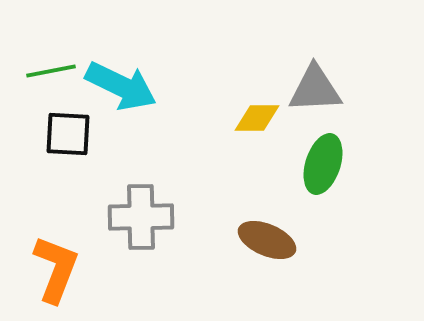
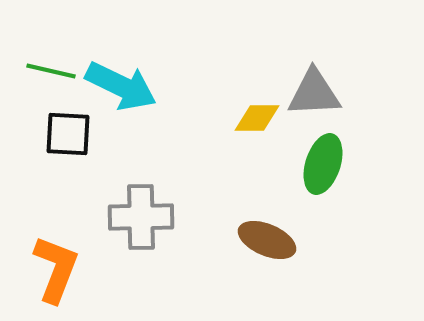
green line: rotated 24 degrees clockwise
gray triangle: moved 1 px left, 4 px down
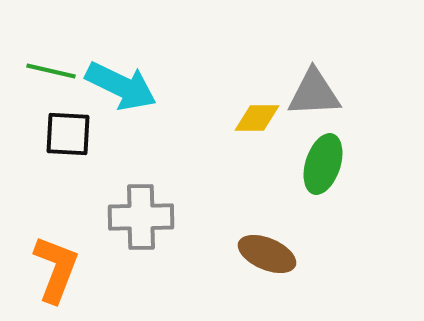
brown ellipse: moved 14 px down
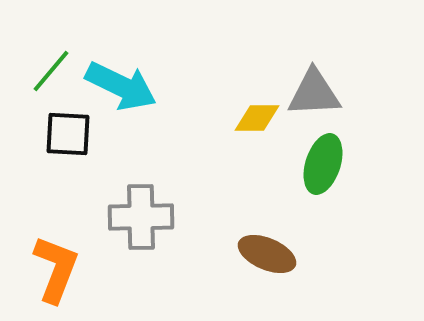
green line: rotated 63 degrees counterclockwise
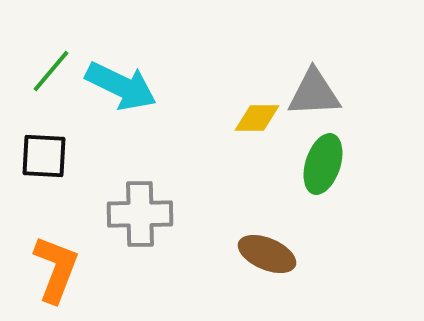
black square: moved 24 px left, 22 px down
gray cross: moved 1 px left, 3 px up
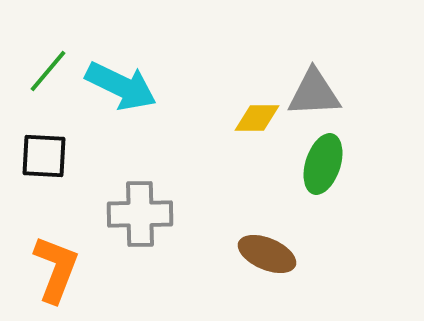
green line: moved 3 px left
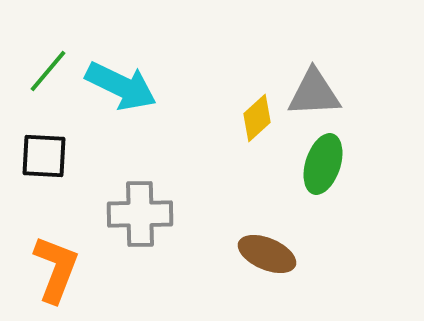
yellow diamond: rotated 42 degrees counterclockwise
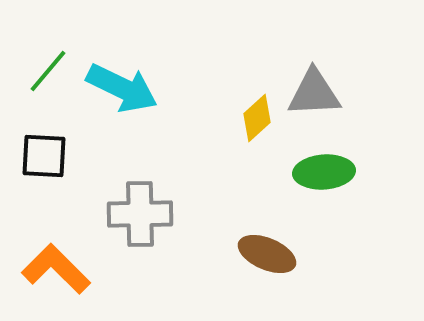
cyan arrow: moved 1 px right, 2 px down
green ellipse: moved 1 px right, 8 px down; rotated 68 degrees clockwise
orange L-shape: rotated 66 degrees counterclockwise
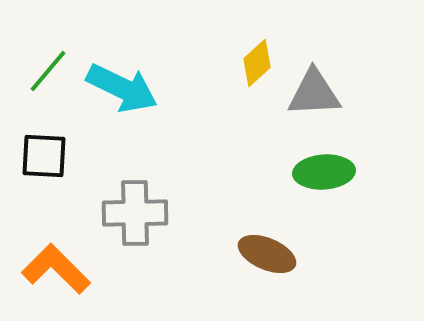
yellow diamond: moved 55 px up
gray cross: moved 5 px left, 1 px up
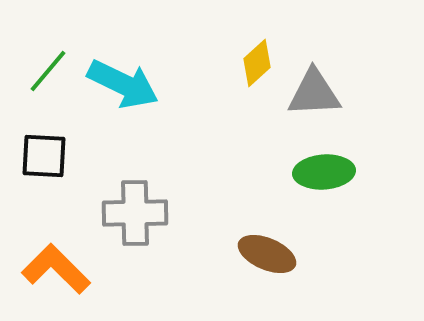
cyan arrow: moved 1 px right, 4 px up
